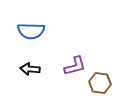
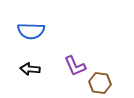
purple L-shape: rotated 80 degrees clockwise
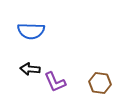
purple L-shape: moved 20 px left, 16 px down
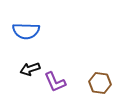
blue semicircle: moved 5 px left
black arrow: rotated 24 degrees counterclockwise
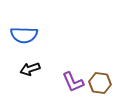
blue semicircle: moved 2 px left, 4 px down
purple L-shape: moved 18 px right
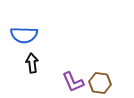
black arrow: moved 2 px right, 6 px up; rotated 102 degrees clockwise
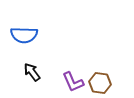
black arrow: moved 9 px down; rotated 30 degrees counterclockwise
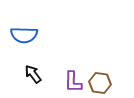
black arrow: moved 1 px right, 2 px down
purple L-shape: rotated 25 degrees clockwise
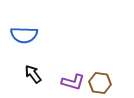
purple L-shape: rotated 75 degrees counterclockwise
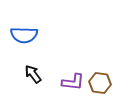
purple L-shape: rotated 10 degrees counterclockwise
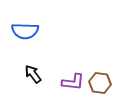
blue semicircle: moved 1 px right, 4 px up
